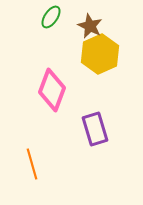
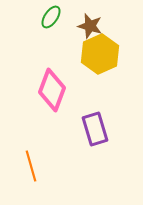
brown star: rotated 10 degrees counterclockwise
orange line: moved 1 px left, 2 px down
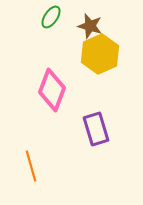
purple rectangle: moved 1 px right
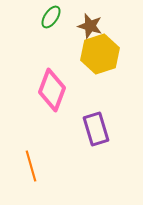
yellow hexagon: rotated 6 degrees clockwise
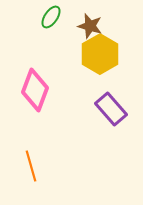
yellow hexagon: rotated 12 degrees counterclockwise
pink diamond: moved 17 px left
purple rectangle: moved 15 px right, 20 px up; rotated 24 degrees counterclockwise
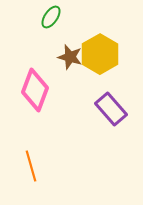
brown star: moved 20 px left, 31 px down
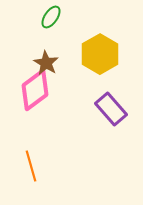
brown star: moved 24 px left, 6 px down; rotated 15 degrees clockwise
pink diamond: rotated 33 degrees clockwise
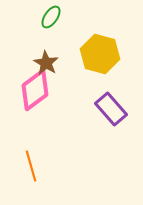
yellow hexagon: rotated 15 degrees counterclockwise
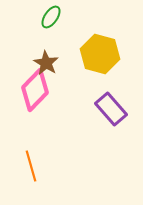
pink diamond: rotated 9 degrees counterclockwise
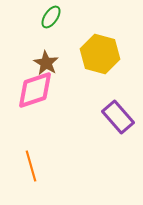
pink diamond: rotated 27 degrees clockwise
purple rectangle: moved 7 px right, 8 px down
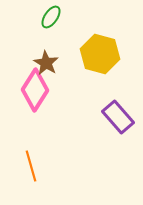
pink diamond: rotated 39 degrees counterclockwise
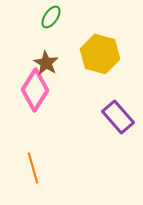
orange line: moved 2 px right, 2 px down
